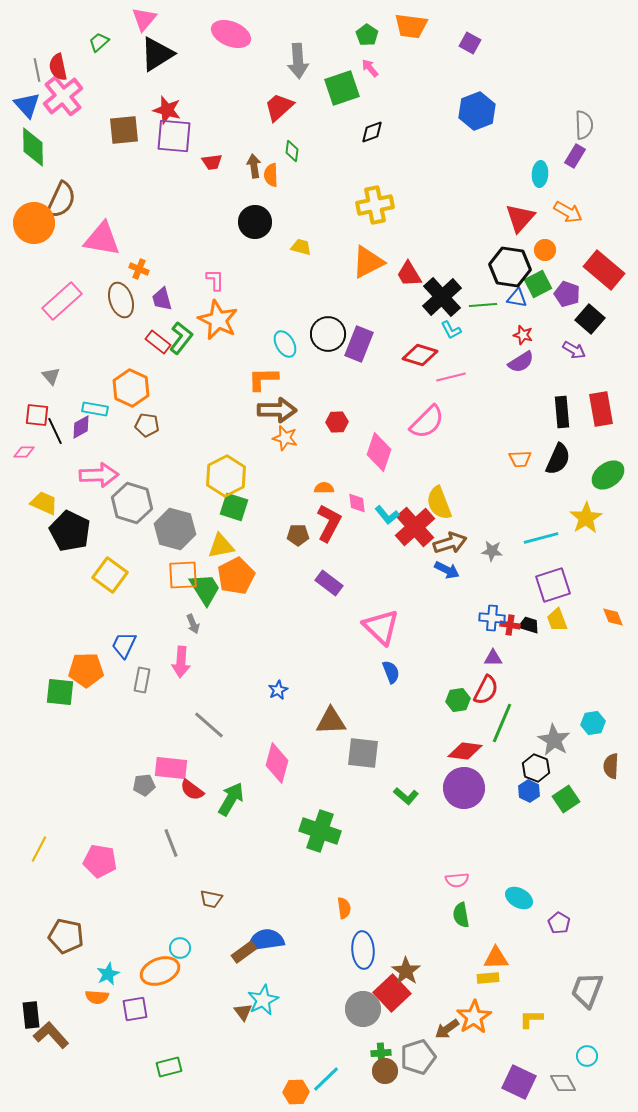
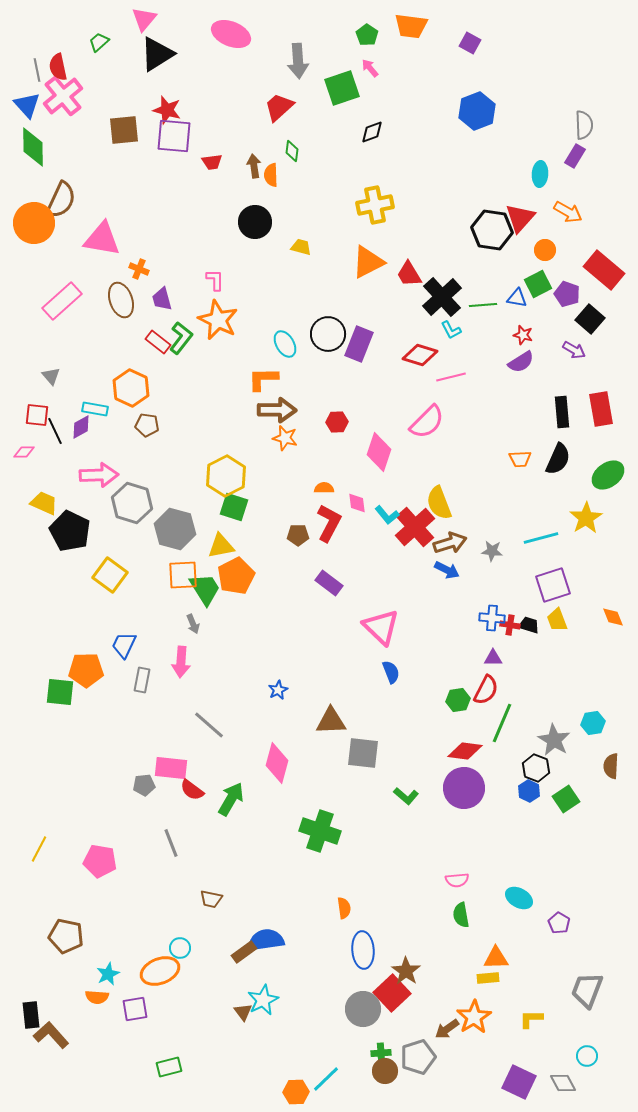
black hexagon at (510, 267): moved 18 px left, 37 px up
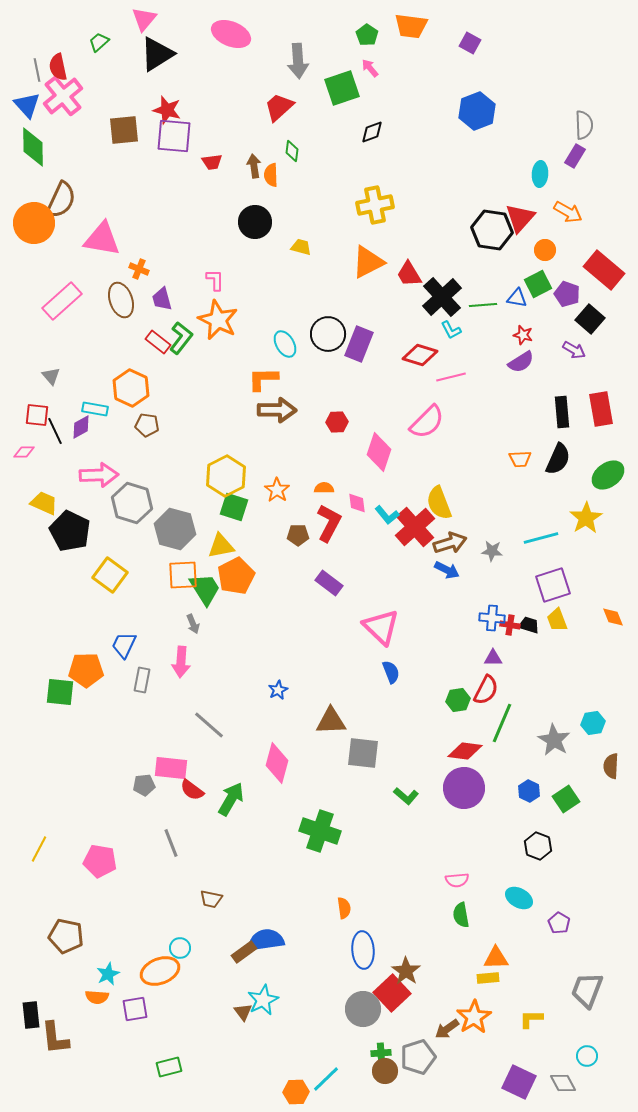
orange star at (285, 438): moved 8 px left, 52 px down; rotated 20 degrees clockwise
black hexagon at (536, 768): moved 2 px right, 78 px down
brown L-shape at (51, 1035): moved 4 px right, 3 px down; rotated 144 degrees counterclockwise
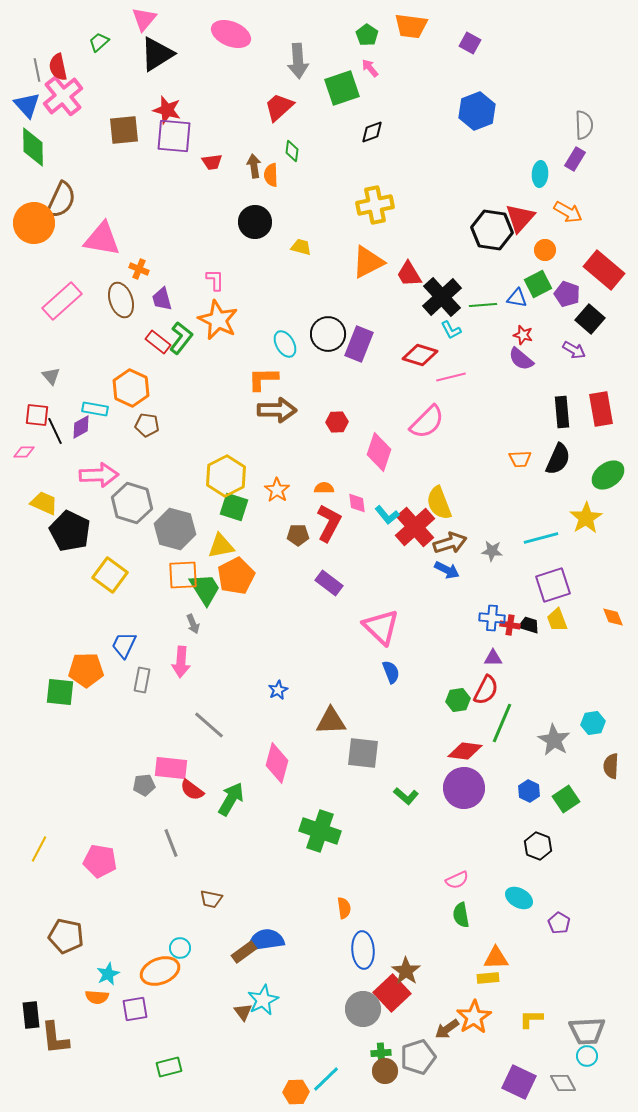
purple rectangle at (575, 156): moved 3 px down
purple semicircle at (521, 362): moved 3 px up; rotated 72 degrees clockwise
pink semicircle at (457, 880): rotated 20 degrees counterclockwise
gray trapezoid at (587, 990): moved 41 px down; rotated 114 degrees counterclockwise
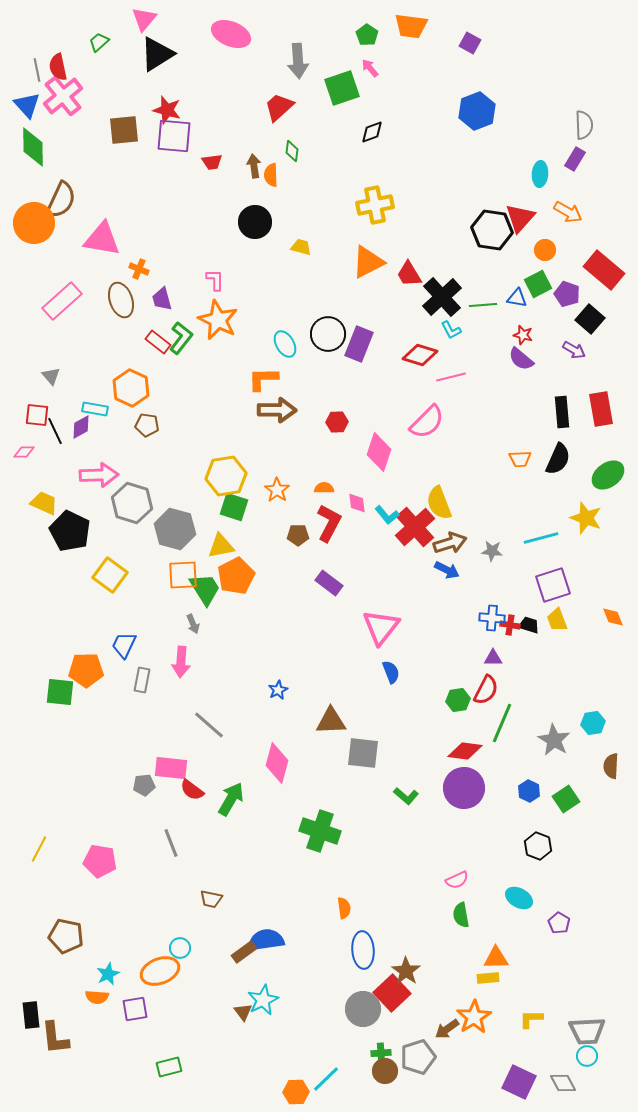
yellow hexagon at (226, 476): rotated 18 degrees clockwise
yellow star at (586, 518): rotated 20 degrees counterclockwise
pink triangle at (381, 627): rotated 24 degrees clockwise
